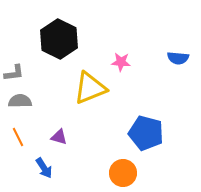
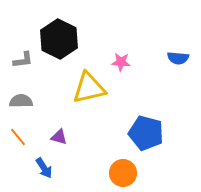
gray L-shape: moved 9 px right, 13 px up
yellow triangle: moved 1 px left; rotated 9 degrees clockwise
gray semicircle: moved 1 px right
orange line: rotated 12 degrees counterclockwise
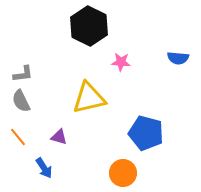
black hexagon: moved 30 px right, 13 px up
gray L-shape: moved 14 px down
yellow triangle: moved 10 px down
gray semicircle: rotated 115 degrees counterclockwise
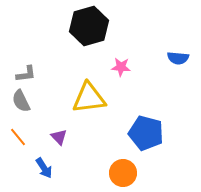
black hexagon: rotated 18 degrees clockwise
pink star: moved 5 px down
gray L-shape: moved 3 px right
yellow triangle: rotated 6 degrees clockwise
purple triangle: rotated 30 degrees clockwise
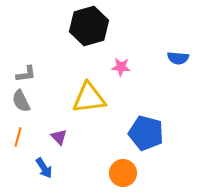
orange line: rotated 54 degrees clockwise
